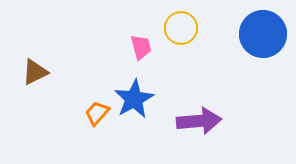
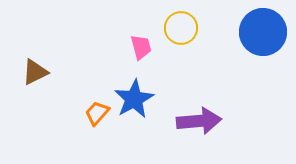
blue circle: moved 2 px up
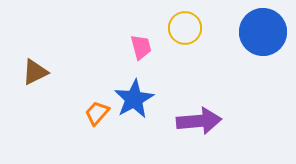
yellow circle: moved 4 px right
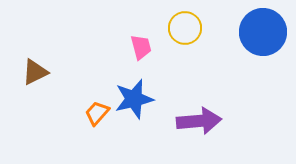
blue star: rotated 15 degrees clockwise
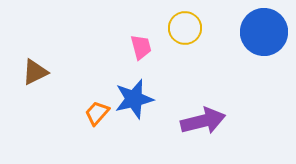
blue circle: moved 1 px right
purple arrow: moved 4 px right; rotated 9 degrees counterclockwise
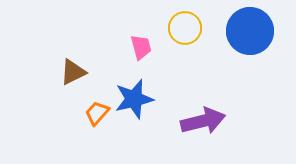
blue circle: moved 14 px left, 1 px up
brown triangle: moved 38 px right
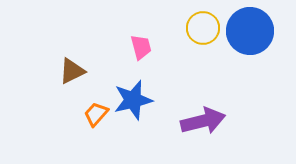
yellow circle: moved 18 px right
brown triangle: moved 1 px left, 1 px up
blue star: moved 1 px left, 1 px down
orange trapezoid: moved 1 px left, 1 px down
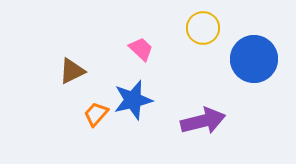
blue circle: moved 4 px right, 28 px down
pink trapezoid: moved 2 px down; rotated 32 degrees counterclockwise
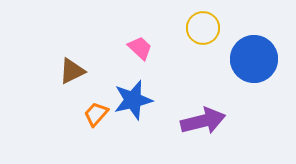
pink trapezoid: moved 1 px left, 1 px up
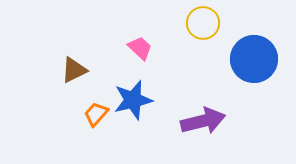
yellow circle: moved 5 px up
brown triangle: moved 2 px right, 1 px up
